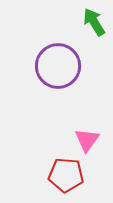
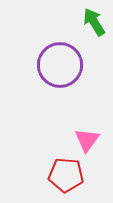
purple circle: moved 2 px right, 1 px up
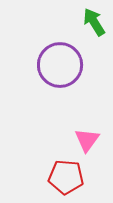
red pentagon: moved 2 px down
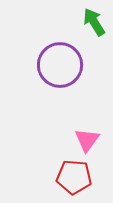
red pentagon: moved 8 px right
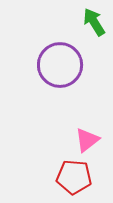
pink triangle: rotated 16 degrees clockwise
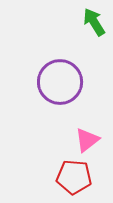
purple circle: moved 17 px down
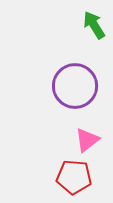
green arrow: moved 3 px down
purple circle: moved 15 px right, 4 px down
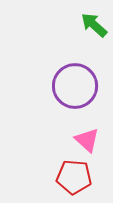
green arrow: rotated 16 degrees counterclockwise
pink triangle: rotated 40 degrees counterclockwise
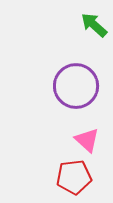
purple circle: moved 1 px right
red pentagon: rotated 12 degrees counterclockwise
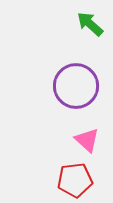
green arrow: moved 4 px left, 1 px up
red pentagon: moved 1 px right, 3 px down
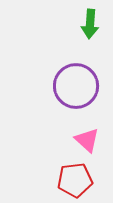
green arrow: rotated 128 degrees counterclockwise
